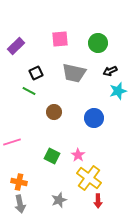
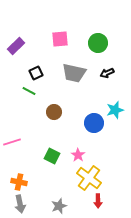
black arrow: moved 3 px left, 2 px down
cyan star: moved 3 px left, 19 px down
blue circle: moved 5 px down
gray star: moved 6 px down
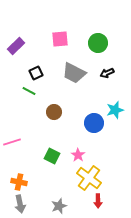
gray trapezoid: rotated 15 degrees clockwise
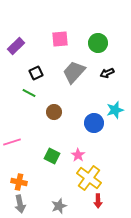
gray trapezoid: moved 1 px up; rotated 105 degrees clockwise
green line: moved 2 px down
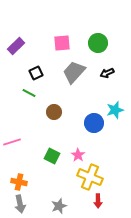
pink square: moved 2 px right, 4 px down
yellow cross: moved 1 px right, 1 px up; rotated 15 degrees counterclockwise
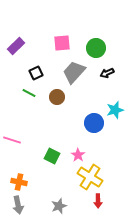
green circle: moved 2 px left, 5 px down
brown circle: moved 3 px right, 15 px up
pink line: moved 2 px up; rotated 36 degrees clockwise
yellow cross: rotated 10 degrees clockwise
gray arrow: moved 2 px left, 1 px down
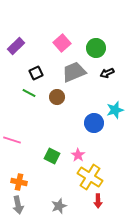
pink square: rotated 36 degrees counterclockwise
gray trapezoid: rotated 25 degrees clockwise
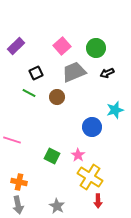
pink square: moved 3 px down
blue circle: moved 2 px left, 4 px down
gray star: moved 2 px left; rotated 21 degrees counterclockwise
